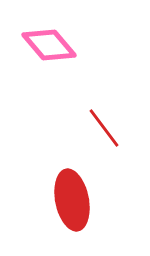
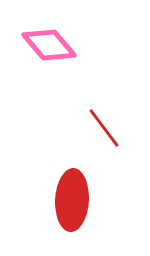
red ellipse: rotated 14 degrees clockwise
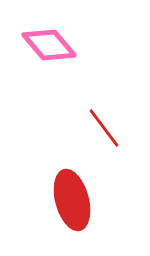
red ellipse: rotated 18 degrees counterclockwise
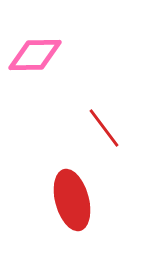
pink diamond: moved 14 px left, 10 px down; rotated 50 degrees counterclockwise
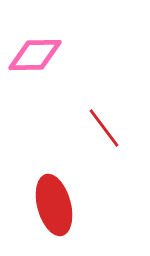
red ellipse: moved 18 px left, 5 px down
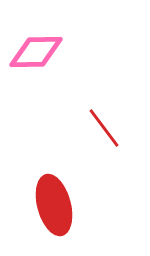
pink diamond: moved 1 px right, 3 px up
